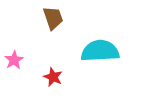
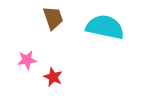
cyan semicircle: moved 5 px right, 24 px up; rotated 15 degrees clockwise
pink star: moved 13 px right; rotated 24 degrees clockwise
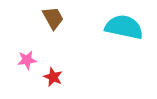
brown trapezoid: rotated 10 degrees counterclockwise
cyan semicircle: moved 19 px right
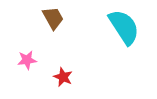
cyan semicircle: rotated 45 degrees clockwise
red star: moved 10 px right
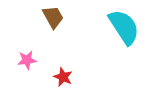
brown trapezoid: moved 1 px up
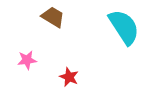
brown trapezoid: rotated 30 degrees counterclockwise
red star: moved 6 px right
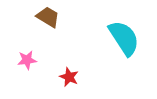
brown trapezoid: moved 5 px left
cyan semicircle: moved 11 px down
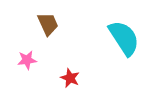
brown trapezoid: moved 7 px down; rotated 35 degrees clockwise
red star: moved 1 px right, 1 px down
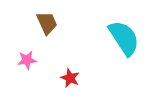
brown trapezoid: moved 1 px left, 1 px up
